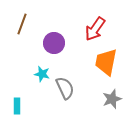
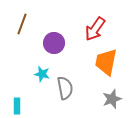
gray semicircle: rotated 15 degrees clockwise
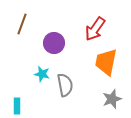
gray semicircle: moved 3 px up
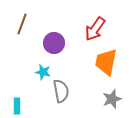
cyan star: moved 1 px right, 2 px up
gray semicircle: moved 4 px left, 6 px down
